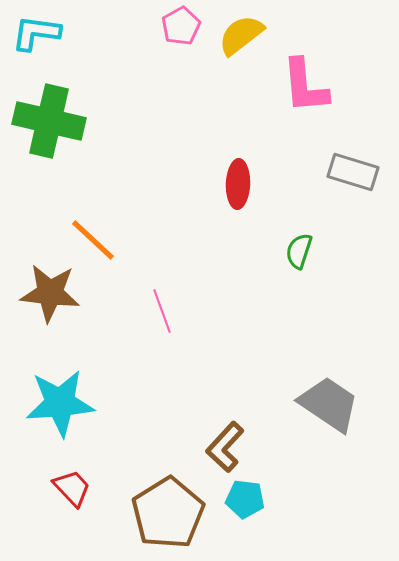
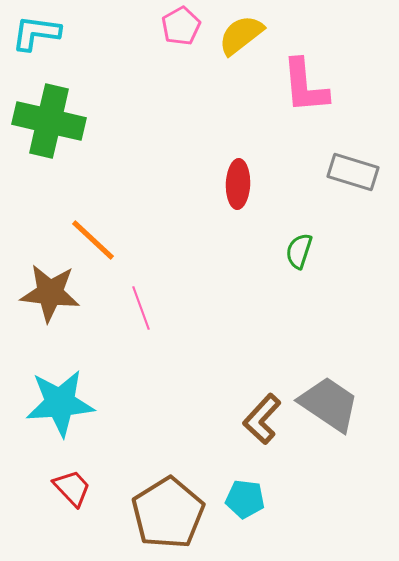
pink line: moved 21 px left, 3 px up
brown L-shape: moved 37 px right, 28 px up
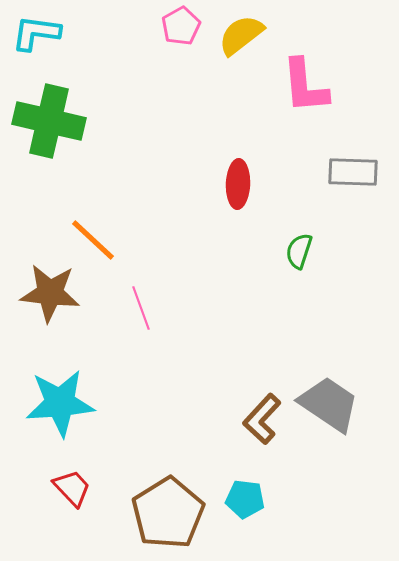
gray rectangle: rotated 15 degrees counterclockwise
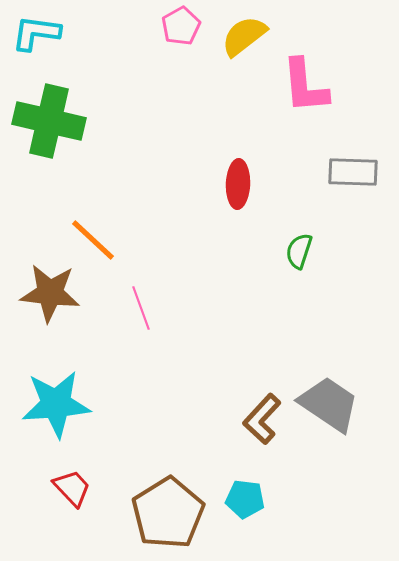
yellow semicircle: moved 3 px right, 1 px down
cyan star: moved 4 px left, 1 px down
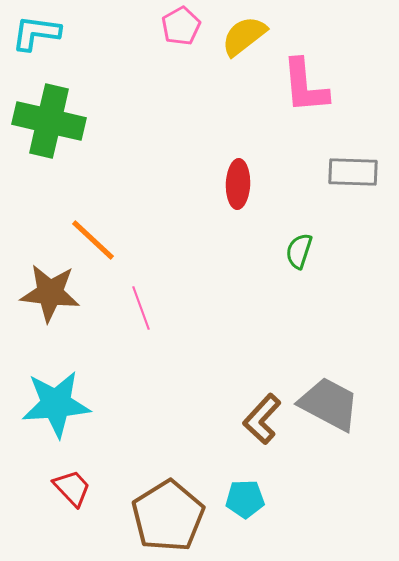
gray trapezoid: rotated 6 degrees counterclockwise
cyan pentagon: rotated 9 degrees counterclockwise
brown pentagon: moved 3 px down
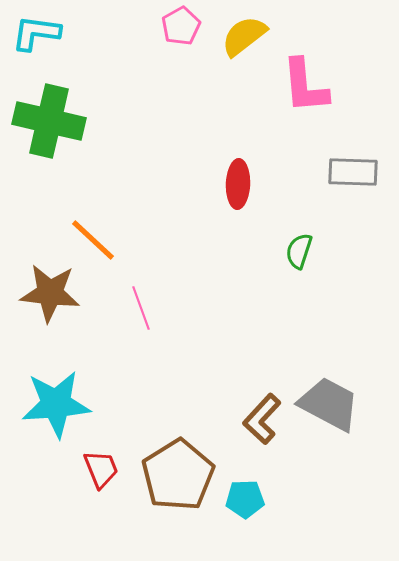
red trapezoid: moved 29 px right, 19 px up; rotated 21 degrees clockwise
brown pentagon: moved 10 px right, 41 px up
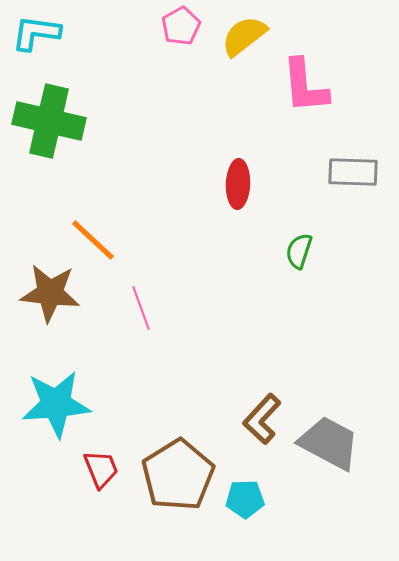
gray trapezoid: moved 39 px down
